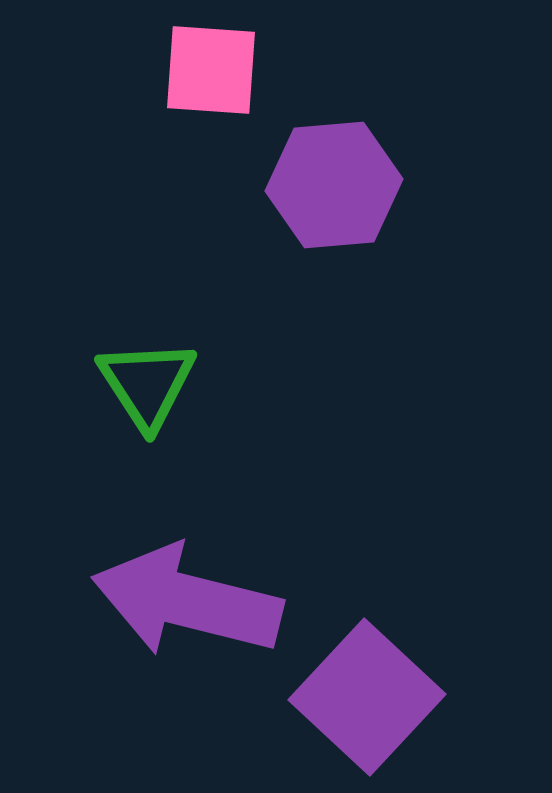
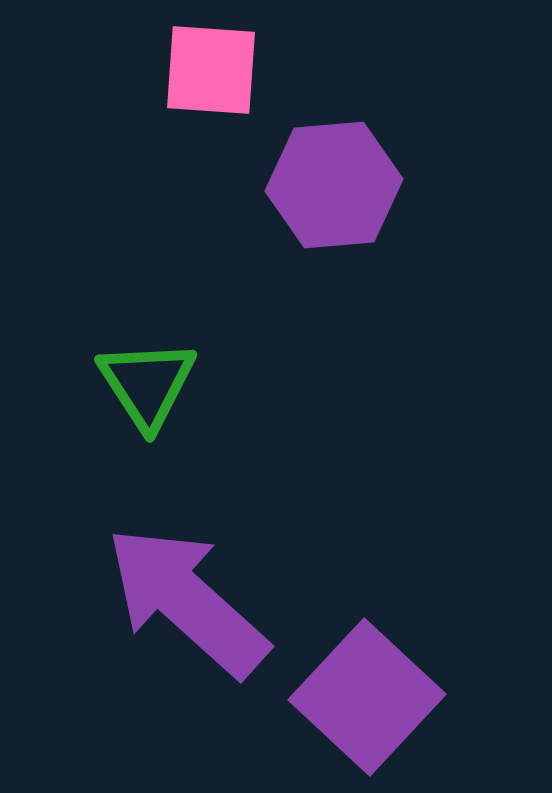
purple arrow: rotated 28 degrees clockwise
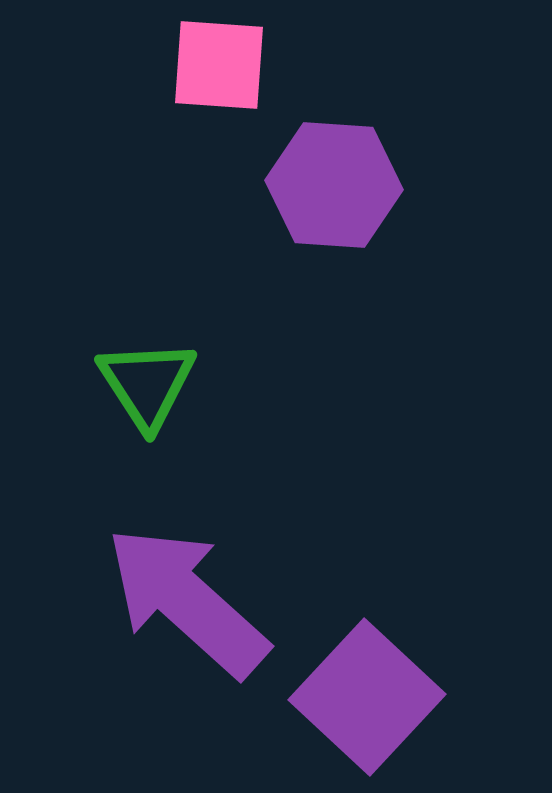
pink square: moved 8 px right, 5 px up
purple hexagon: rotated 9 degrees clockwise
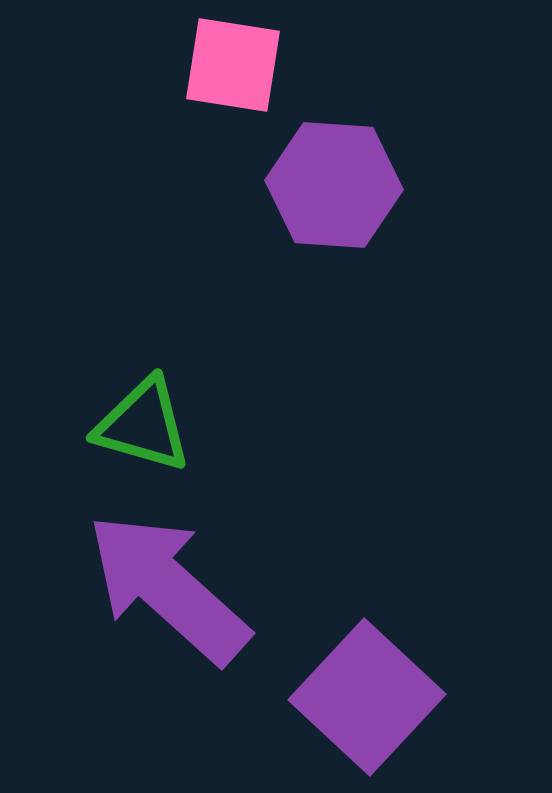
pink square: moved 14 px right; rotated 5 degrees clockwise
green triangle: moved 4 px left, 41 px down; rotated 41 degrees counterclockwise
purple arrow: moved 19 px left, 13 px up
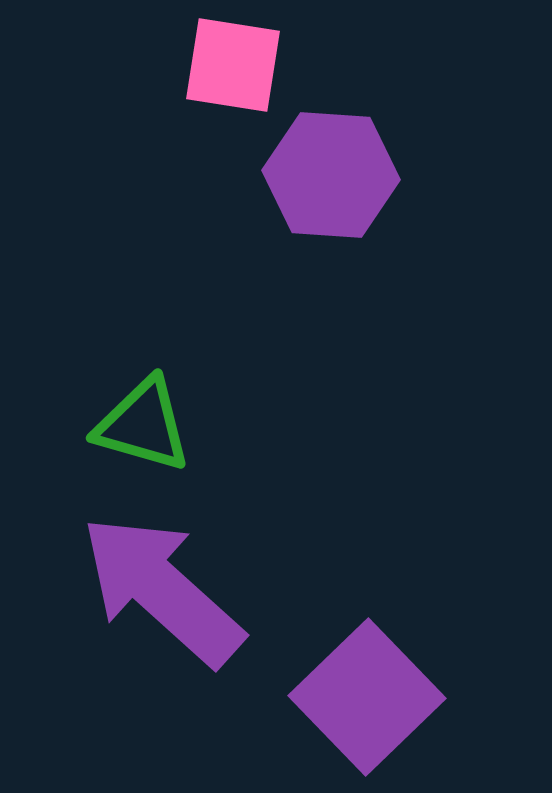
purple hexagon: moved 3 px left, 10 px up
purple arrow: moved 6 px left, 2 px down
purple square: rotated 3 degrees clockwise
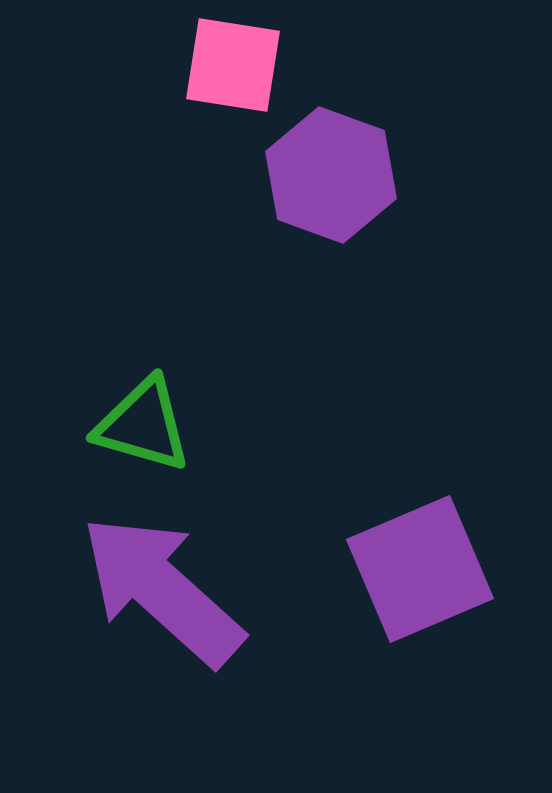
purple hexagon: rotated 16 degrees clockwise
purple square: moved 53 px right, 128 px up; rotated 21 degrees clockwise
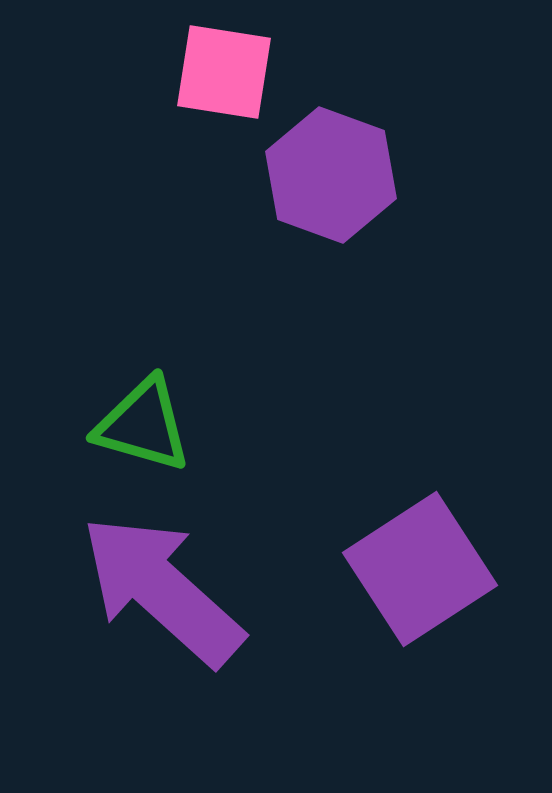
pink square: moved 9 px left, 7 px down
purple square: rotated 10 degrees counterclockwise
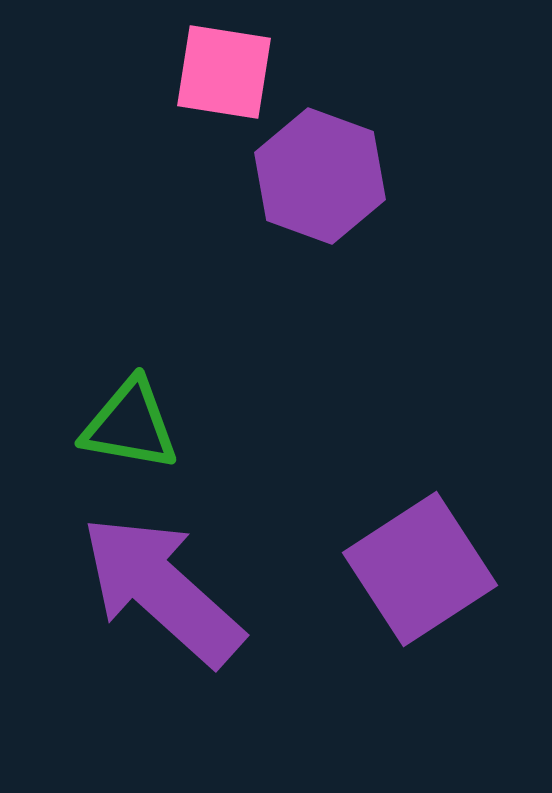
purple hexagon: moved 11 px left, 1 px down
green triangle: moved 13 px left; rotated 6 degrees counterclockwise
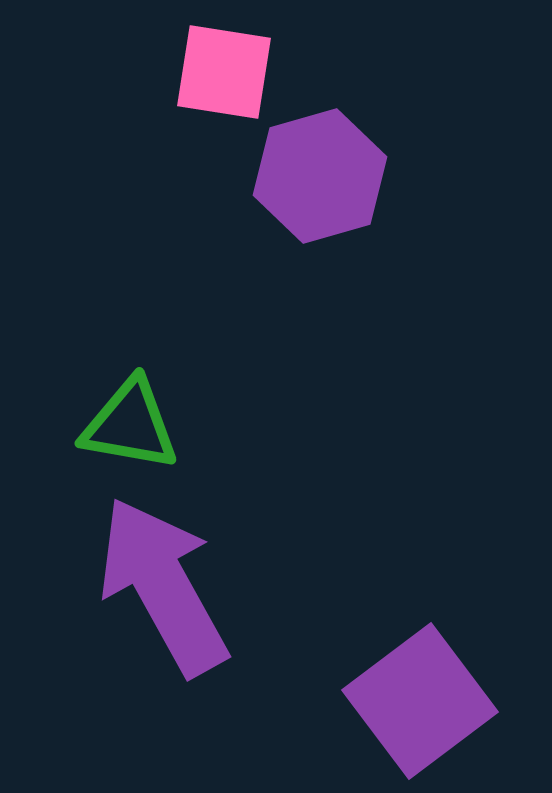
purple hexagon: rotated 24 degrees clockwise
purple square: moved 132 px down; rotated 4 degrees counterclockwise
purple arrow: moved 1 px right, 4 px up; rotated 19 degrees clockwise
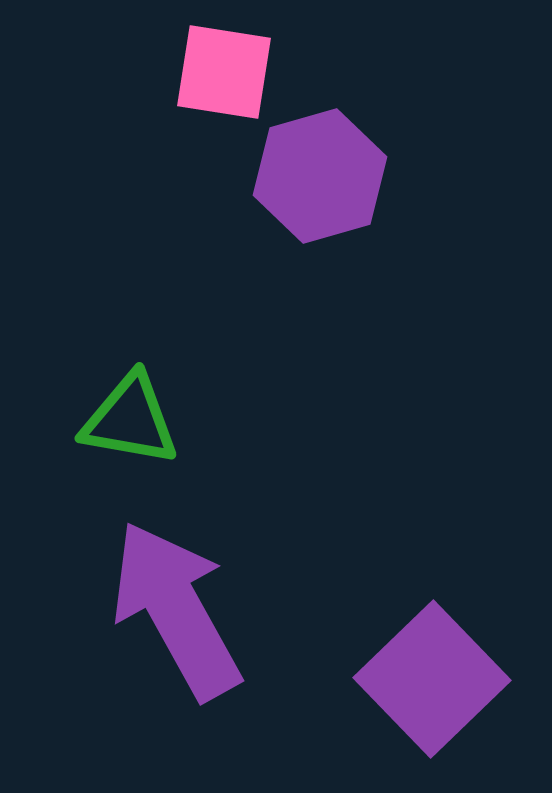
green triangle: moved 5 px up
purple arrow: moved 13 px right, 24 px down
purple square: moved 12 px right, 22 px up; rotated 7 degrees counterclockwise
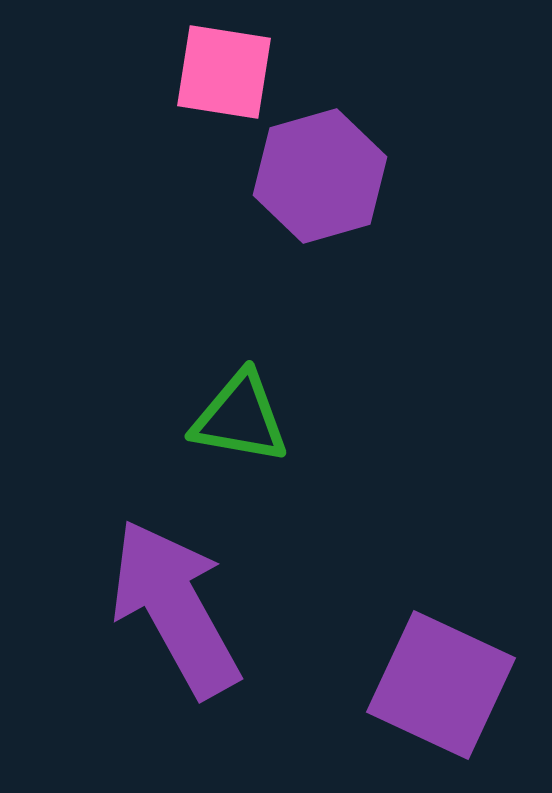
green triangle: moved 110 px right, 2 px up
purple arrow: moved 1 px left, 2 px up
purple square: moved 9 px right, 6 px down; rotated 21 degrees counterclockwise
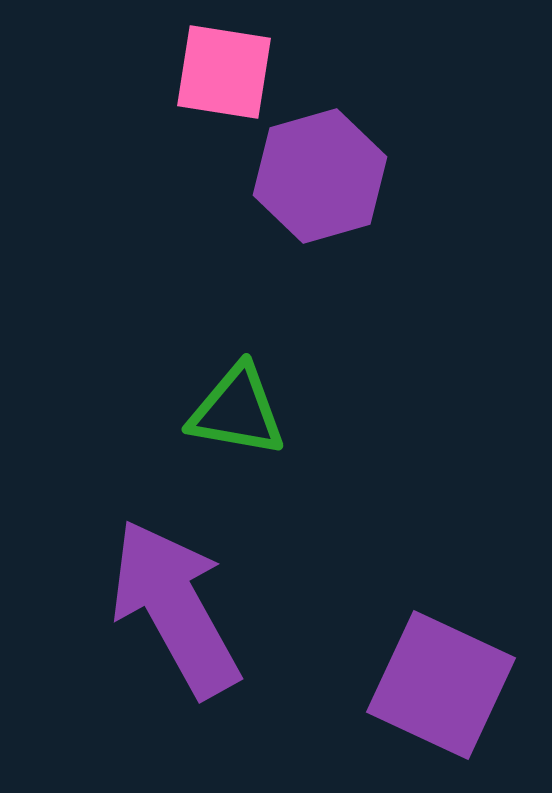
green triangle: moved 3 px left, 7 px up
